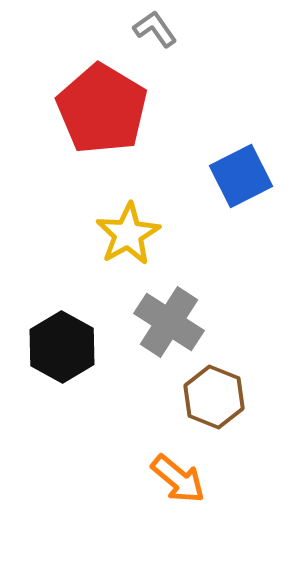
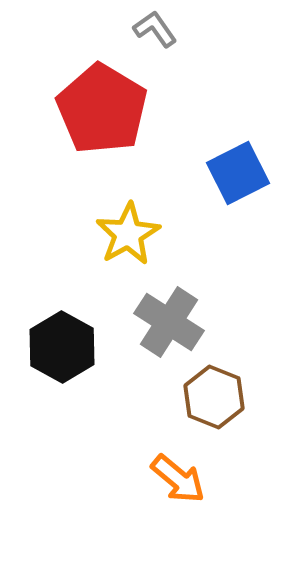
blue square: moved 3 px left, 3 px up
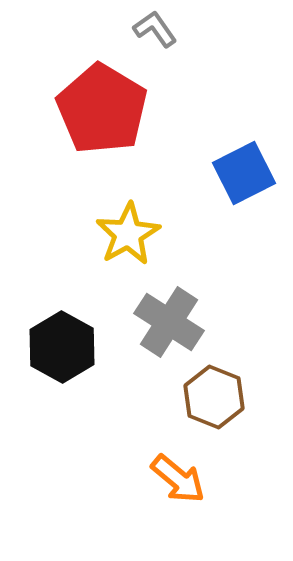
blue square: moved 6 px right
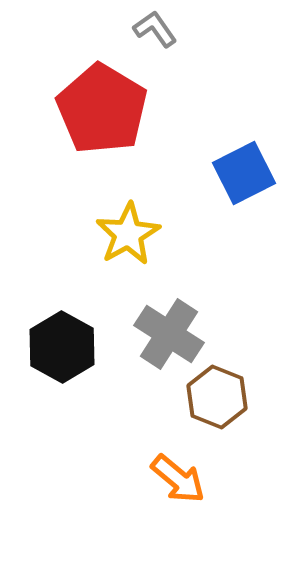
gray cross: moved 12 px down
brown hexagon: moved 3 px right
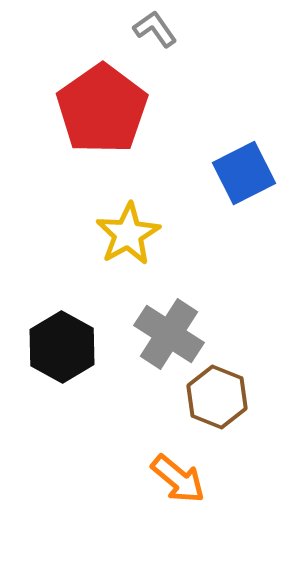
red pentagon: rotated 6 degrees clockwise
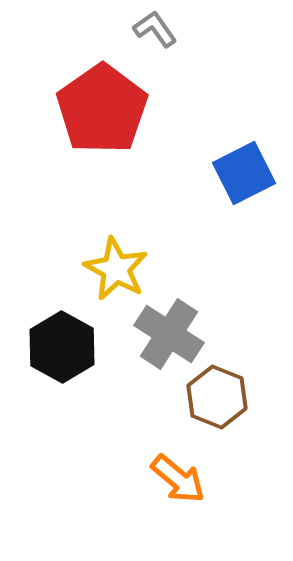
yellow star: moved 12 px left, 35 px down; rotated 14 degrees counterclockwise
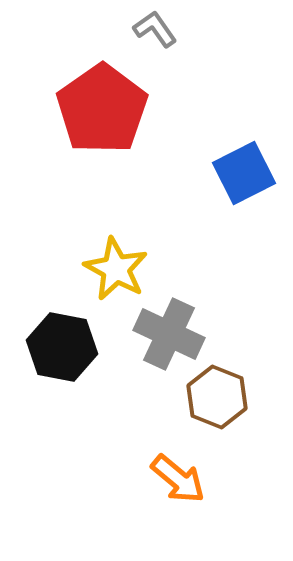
gray cross: rotated 8 degrees counterclockwise
black hexagon: rotated 18 degrees counterclockwise
